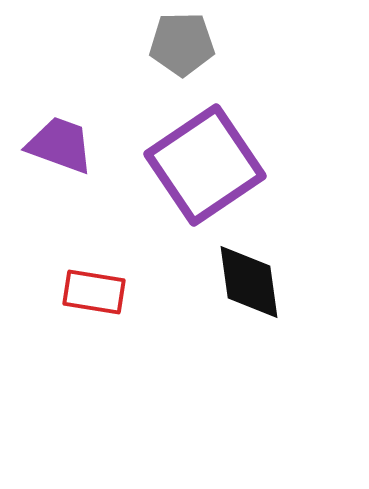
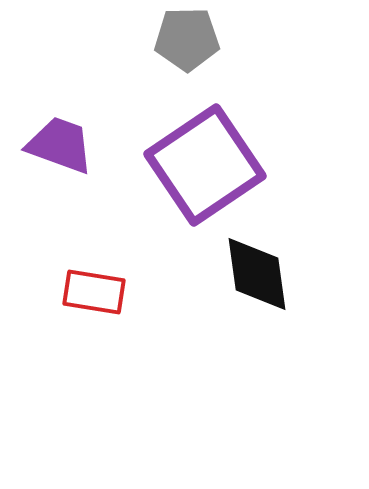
gray pentagon: moved 5 px right, 5 px up
black diamond: moved 8 px right, 8 px up
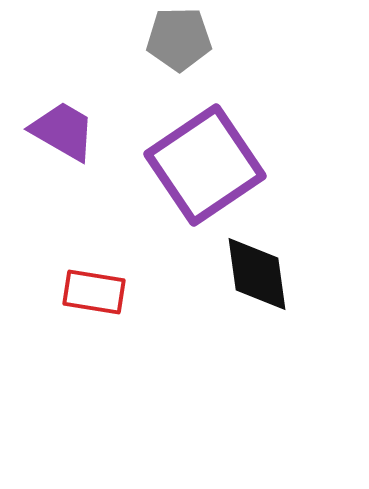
gray pentagon: moved 8 px left
purple trapezoid: moved 3 px right, 14 px up; rotated 10 degrees clockwise
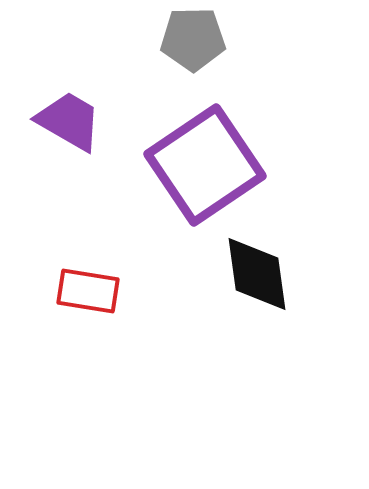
gray pentagon: moved 14 px right
purple trapezoid: moved 6 px right, 10 px up
red rectangle: moved 6 px left, 1 px up
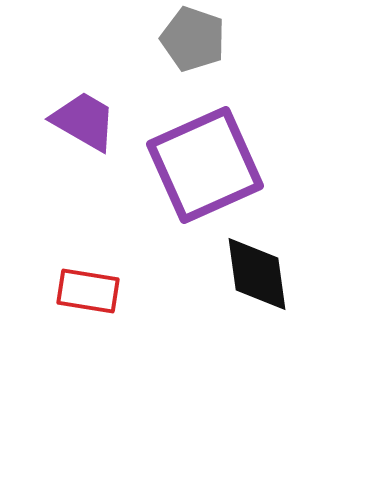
gray pentagon: rotated 20 degrees clockwise
purple trapezoid: moved 15 px right
purple square: rotated 10 degrees clockwise
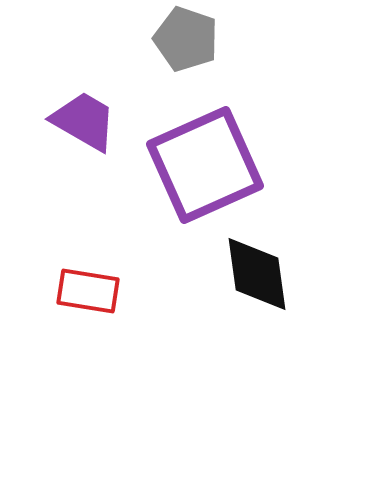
gray pentagon: moved 7 px left
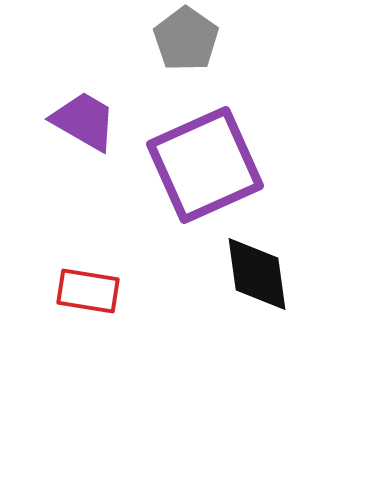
gray pentagon: rotated 16 degrees clockwise
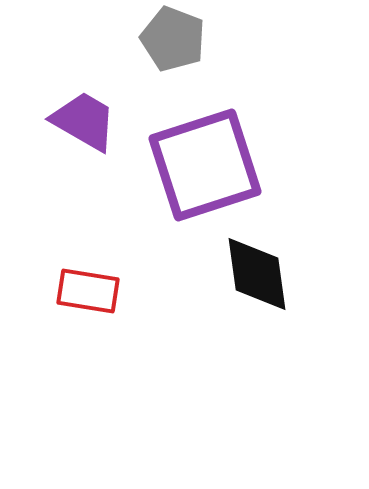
gray pentagon: moved 13 px left; rotated 14 degrees counterclockwise
purple square: rotated 6 degrees clockwise
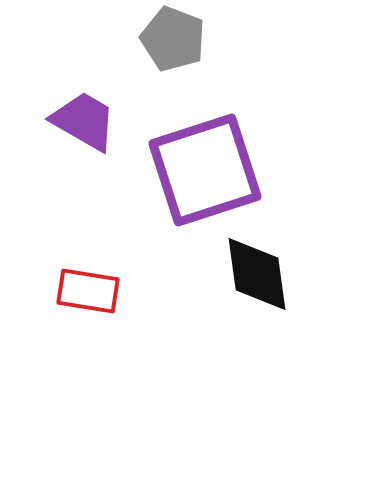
purple square: moved 5 px down
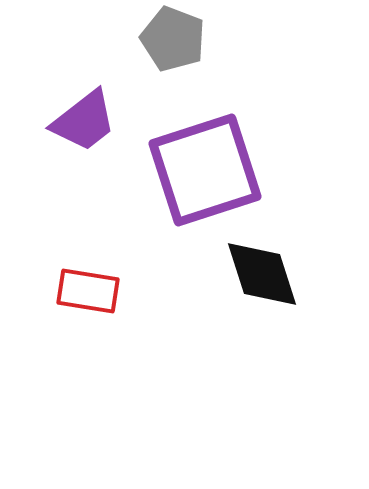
purple trapezoid: rotated 112 degrees clockwise
black diamond: moved 5 px right; rotated 10 degrees counterclockwise
